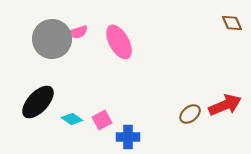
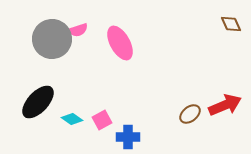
brown diamond: moved 1 px left, 1 px down
pink semicircle: moved 2 px up
pink ellipse: moved 1 px right, 1 px down
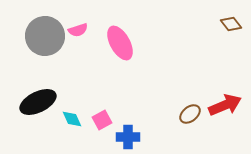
brown diamond: rotated 15 degrees counterclockwise
gray circle: moved 7 px left, 3 px up
black ellipse: rotated 21 degrees clockwise
cyan diamond: rotated 30 degrees clockwise
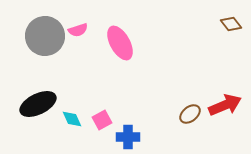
black ellipse: moved 2 px down
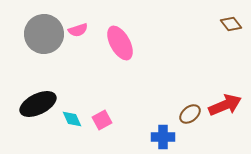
gray circle: moved 1 px left, 2 px up
blue cross: moved 35 px right
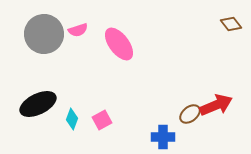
pink ellipse: moved 1 px left, 1 px down; rotated 8 degrees counterclockwise
red arrow: moved 9 px left
cyan diamond: rotated 45 degrees clockwise
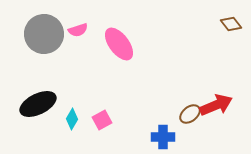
cyan diamond: rotated 10 degrees clockwise
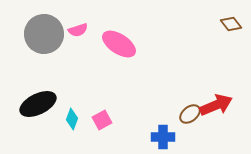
pink ellipse: rotated 20 degrees counterclockwise
cyan diamond: rotated 10 degrees counterclockwise
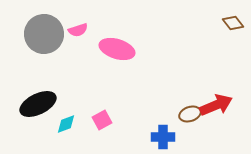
brown diamond: moved 2 px right, 1 px up
pink ellipse: moved 2 px left, 5 px down; rotated 16 degrees counterclockwise
brown ellipse: rotated 20 degrees clockwise
cyan diamond: moved 6 px left, 5 px down; rotated 50 degrees clockwise
